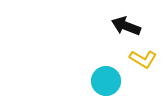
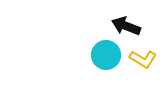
cyan circle: moved 26 px up
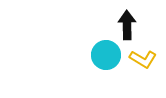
black arrow: moved 1 px right, 1 px up; rotated 68 degrees clockwise
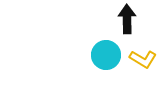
black arrow: moved 6 px up
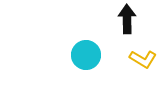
cyan circle: moved 20 px left
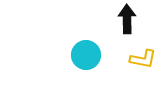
yellow L-shape: rotated 20 degrees counterclockwise
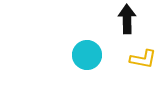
cyan circle: moved 1 px right
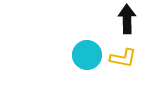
yellow L-shape: moved 20 px left, 1 px up
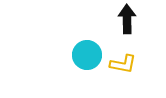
yellow L-shape: moved 6 px down
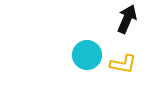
black arrow: rotated 24 degrees clockwise
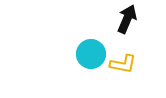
cyan circle: moved 4 px right, 1 px up
